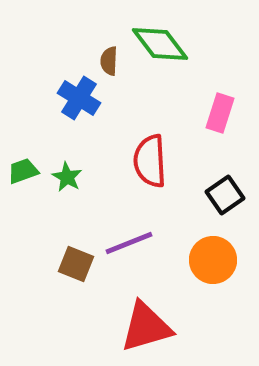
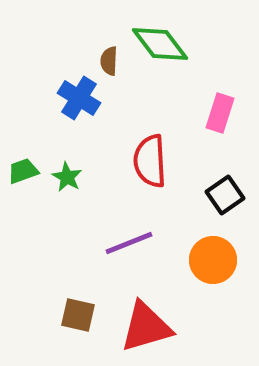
brown square: moved 2 px right, 51 px down; rotated 9 degrees counterclockwise
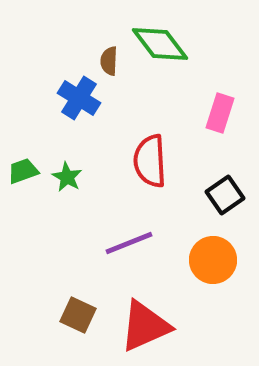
brown square: rotated 12 degrees clockwise
red triangle: moved 1 px left, 1 px up; rotated 8 degrees counterclockwise
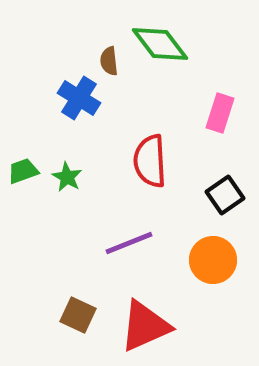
brown semicircle: rotated 8 degrees counterclockwise
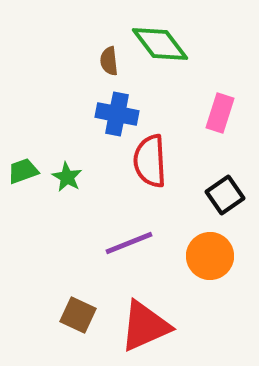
blue cross: moved 38 px right, 16 px down; rotated 21 degrees counterclockwise
orange circle: moved 3 px left, 4 px up
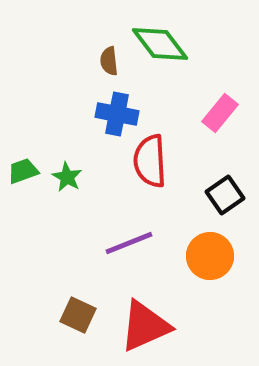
pink rectangle: rotated 21 degrees clockwise
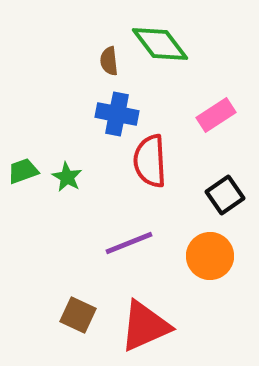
pink rectangle: moved 4 px left, 2 px down; rotated 18 degrees clockwise
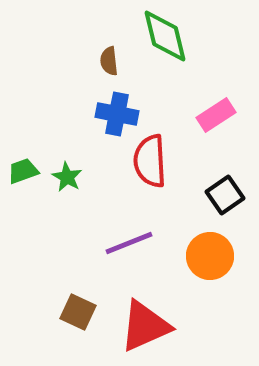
green diamond: moved 5 px right, 8 px up; rotated 24 degrees clockwise
brown square: moved 3 px up
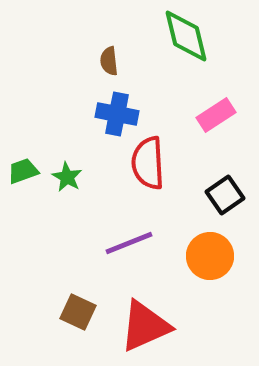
green diamond: moved 21 px right
red semicircle: moved 2 px left, 2 px down
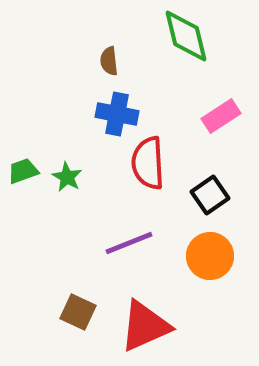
pink rectangle: moved 5 px right, 1 px down
black square: moved 15 px left
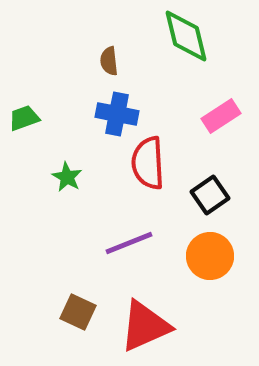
green trapezoid: moved 1 px right, 53 px up
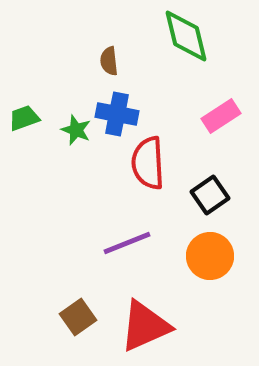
green star: moved 9 px right, 47 px up; rotated 8 degrees counterclockwise
purple line: moved 2 px left
brown square: moved 5 px down; rotated 30 degrees clockwise
